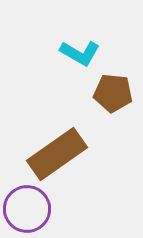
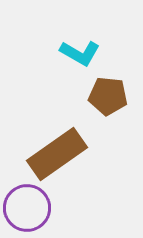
brown pentagon: moved 5 px left, 3 px down
purple circle: moved 1 px up
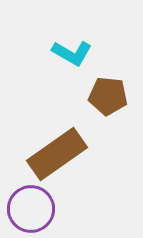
cyan L-shape: moved 8 px left
purple circle: moved 4 px right, 1 px down
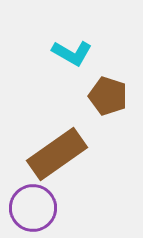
brown pentagon: rotated 12 degrees clockwise
purple circle: moved 2 px right, 1 px up
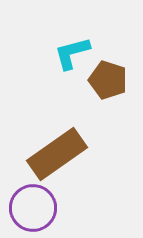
cyan L-shape: rotated 135 degrees clockwise
brown pentagon: moved 16 px up
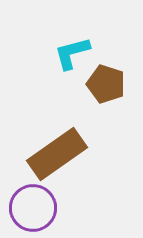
brown pentagon: moved 2 px left, 4 px down
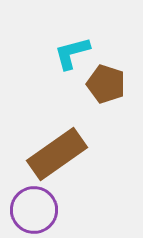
purple circle: moved 1 px right, 2 px down
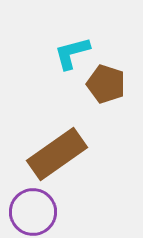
purple circle: moved 1 px left, 2 px down
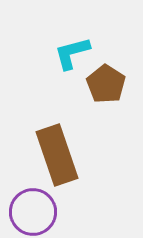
brown pentagon: rotated 15 degrees clockwise
brown rectangle: moved 1 px down; rotated 74 degrees counterclockwise
